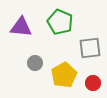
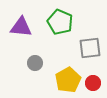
yellow pentagon: moved 4 px right, 5 px down
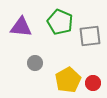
gray square: moved 12 px up
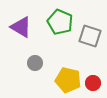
purple triangle: rotated 25 degrees clockwise
gray square: rotated 25 degrees clockwise
yellow pentagon: rotated 30 degrees counterclockwise
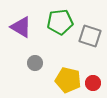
green pentagon: rotated 30 degrees counterclockwise
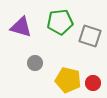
purple triangle: rotated 15 degrees counterclockwise
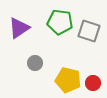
green pentagon: rotated 15 degrees clockwise
purple triangle: moved 2 px left, 1 px down; rotated 50 degrees counterclockwise
gray square: moved 1 px left, 5 px up
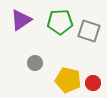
green pentagon: rotated 10 degrees counterclockwise
purple triangle: moved 2 px right, 8 px up
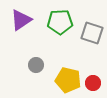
gray square: moved 3 px right, 2 px down
gray circle: moved 1 px right, 2 px down
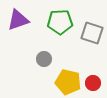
purple triangle: moved 3 px left; rotated 15 degrees clockwise
gray circle: moved 8 px right, 6 px up
yellow pentagon: moved 2 px down
